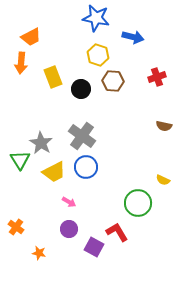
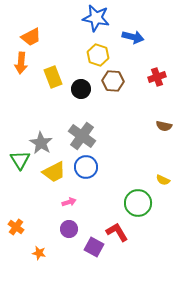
pink arrow: rotated 48 degrees counterclockwise
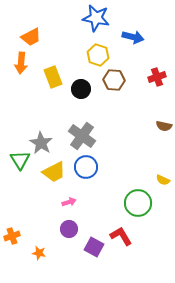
brown hexagon: moved 1 px right, 1 px up
orange cross: moved 4 px left, 9 px down; rotated 35 degrees clockwise
red L-shape: moved 4 px right, 4 px down
